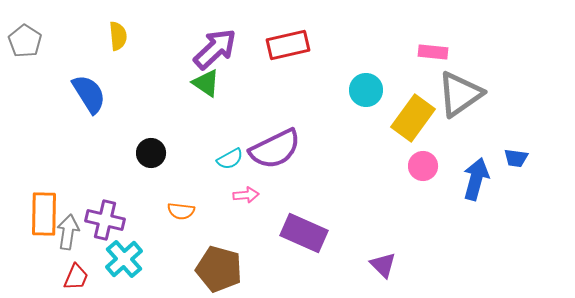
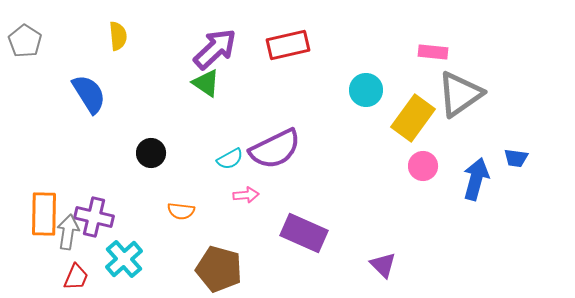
purple cross: moved 11 px left, 3 px up
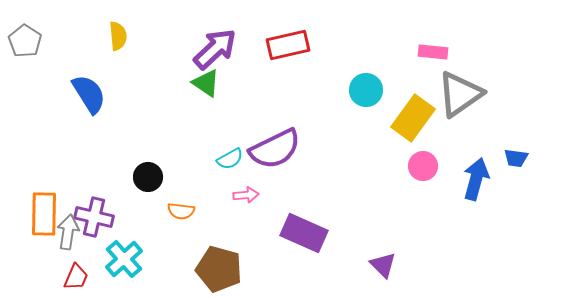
black circle: moved 3 px left, 24 px down
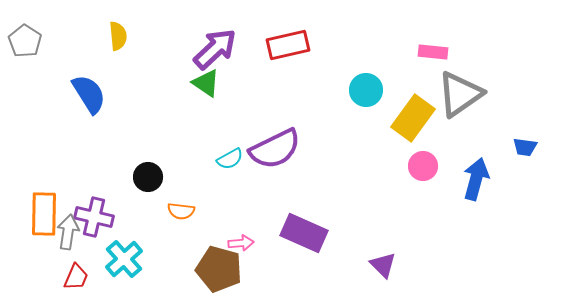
blue trapezoid: moved 9 px right, 11 px up
pink arrow: moved 5 px left, 48 px down
